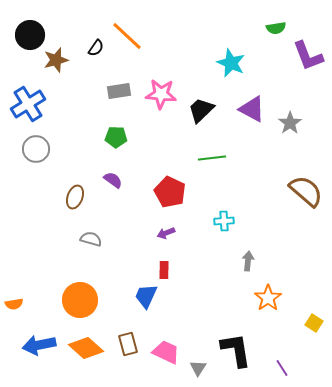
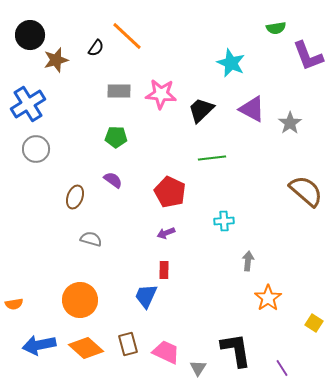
gray rectangle: rotated 10 degrees clockwise
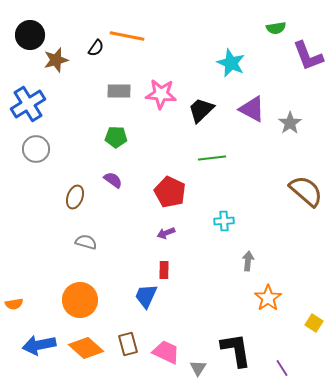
orange line: rotated 32 degrees counterclockwise
gray semicircle: moved 5 px left, 3 px down
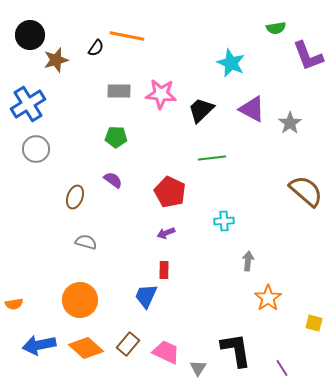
yellow square: rotated 18 degrees counterclockwise
brown rectangle: rotated 55 degrees clockwise
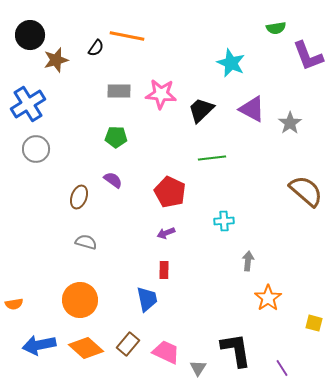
brown ellipse: moved 4 px right
blue trapezoid: moved 1 px right, 3 px down; rotated 144 degrees clockwise
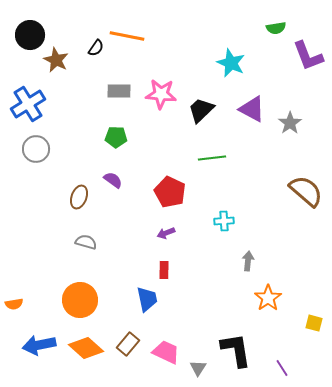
brown star: rotated 30 degrees counterclockwise
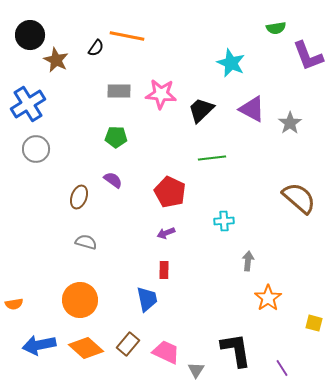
brown semicircle: moved 7 px left, 7 px down
gray triangle: moved 2 px left, 2 px down
